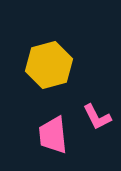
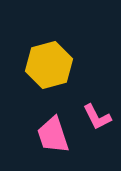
pink trapezoid: rotated 12 degrees counterclockwise
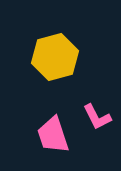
yellow hexagon: moved 6 px right, 8 px up
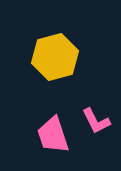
pink L-shape: moved 1 px left, 4 px down
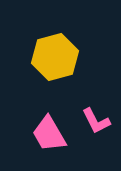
pink trapezoid: moved 4 px left, 1 px up; rotated 12 degrees counterclockwise
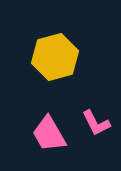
pink L-shape: moved 2 px down
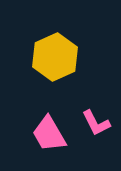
yellow hexagon: rotated 9 degrees counterclockwise
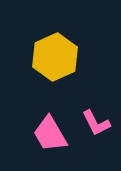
pink trapezoid: moved 1 px right
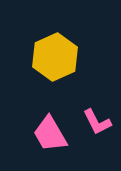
pink L-shape: moved 1 px right, 1 px up
